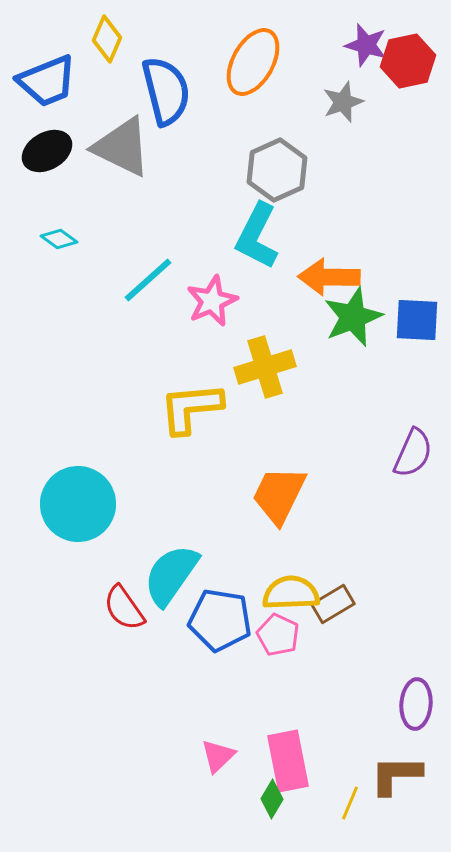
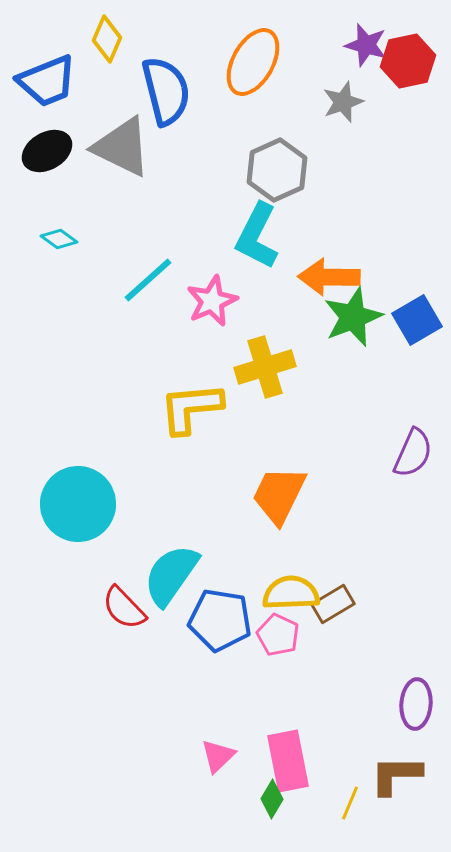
blue square: rotated 33 degrees counterclockwise
red semicircle: rotated 9 degrees counterclockwise
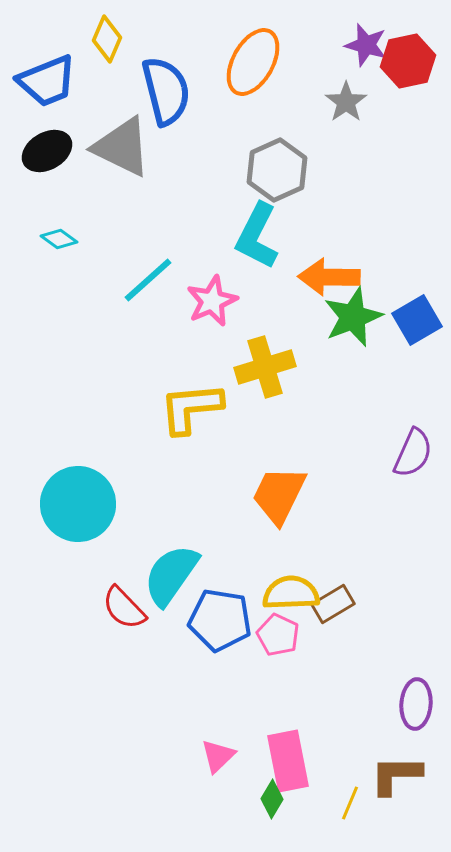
gray star: moved 3 px right; rotated 15 degrees counterclockwise
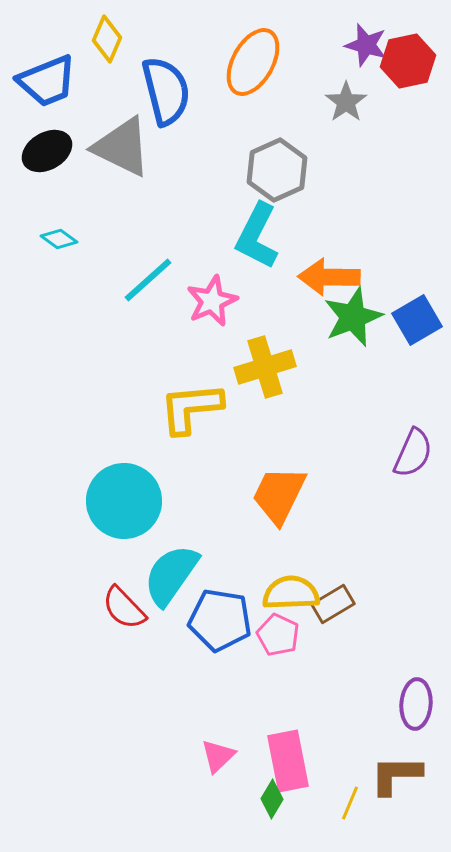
cyan circle: moved 46 px right, 3 px up
